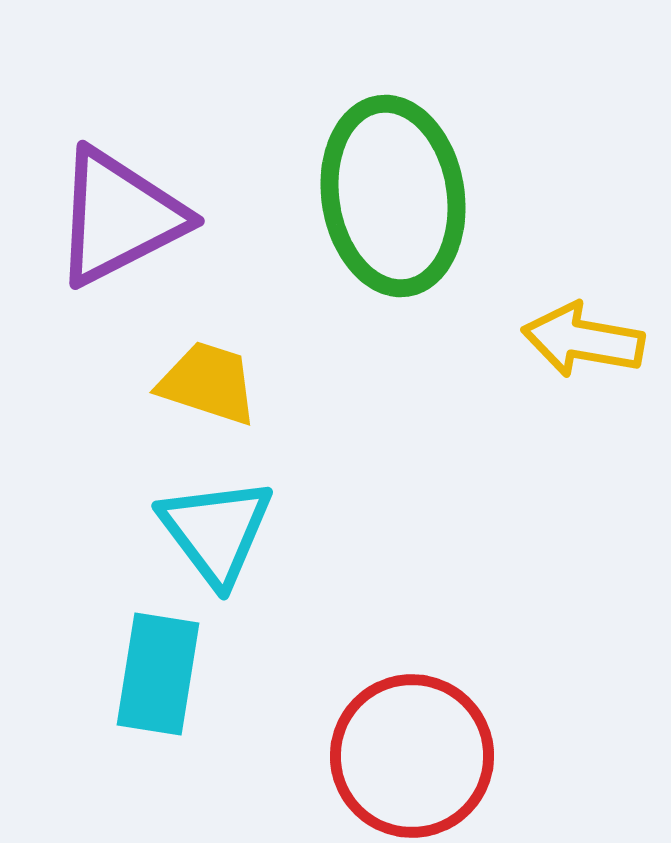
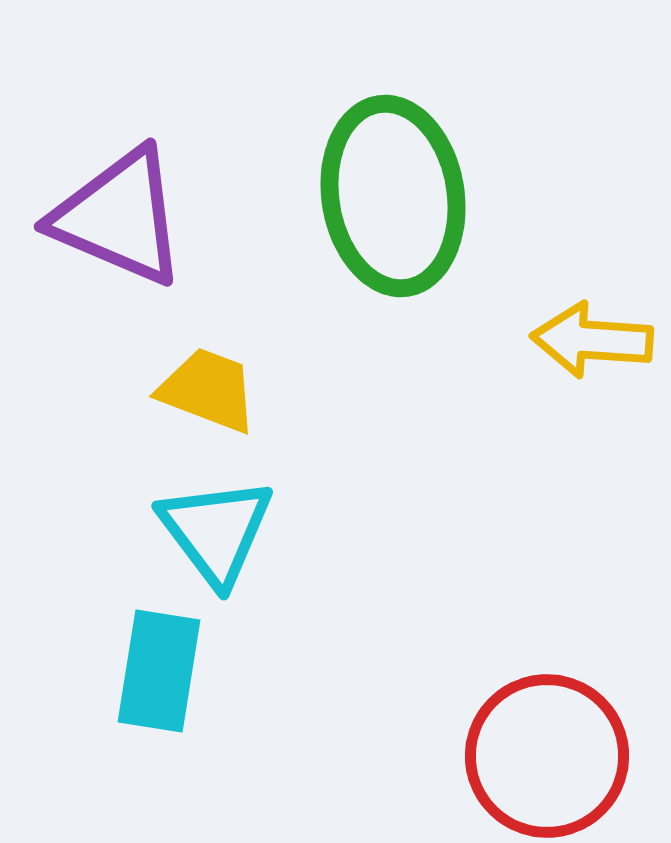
purple triangle: rotated 50 degrees clockwise
yellow arrow: moved 9 px right; rotated 6 degrees counterclockwise
yellow trapezoid: moved 7 px down; rotated 3 degrees clockwise
cyan rectangle: moved 1 px right, 3 px up
red circle: moved 135 px right
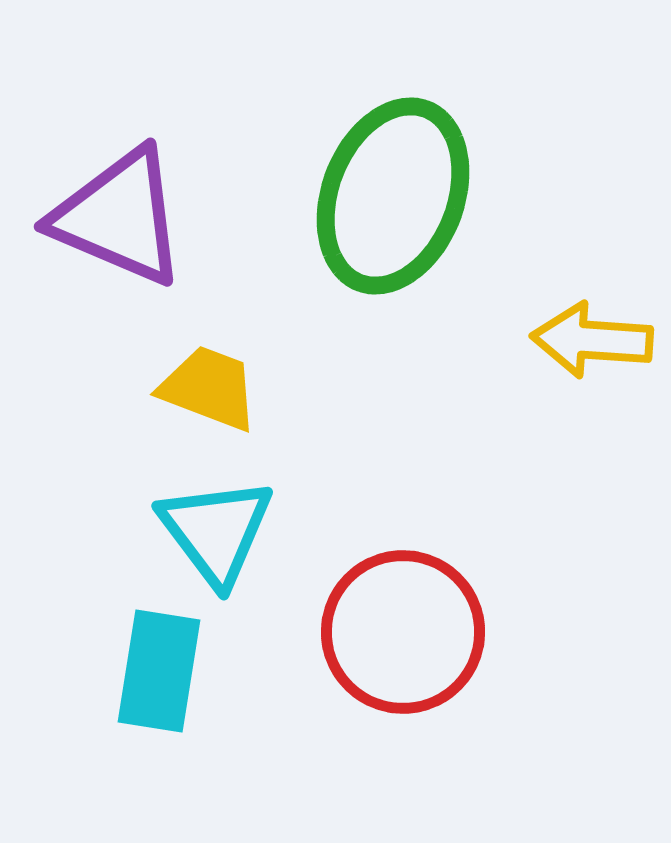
green ellipse: rotated 30 degrees clockwise
yellow trapezoid: moved 1 px right, 2 px up
red circle: moved 144 px left, 124 px up
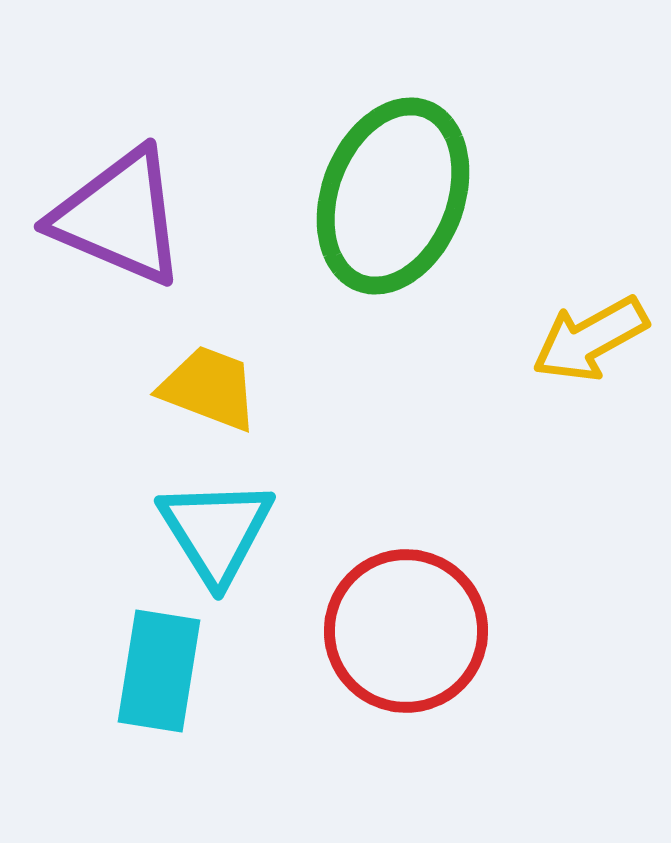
yellow arrow: moved 2 px left, 1 px up; rotated 33 degrees counterclockwise
cyan triangle: rotated 5 degrees clockwise
red circle: moved 3 px right, 1 px up
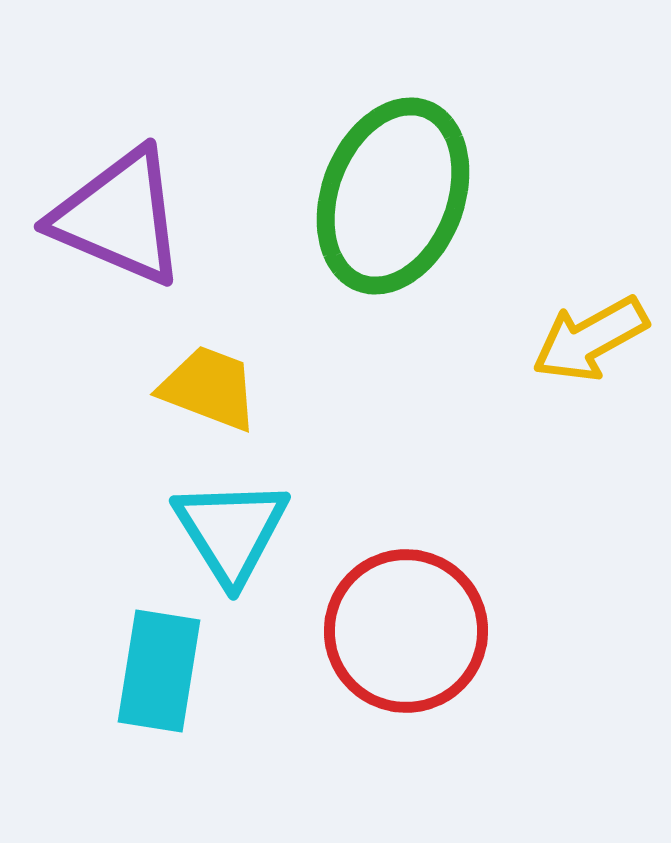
cyan triangle: moved 15 px right
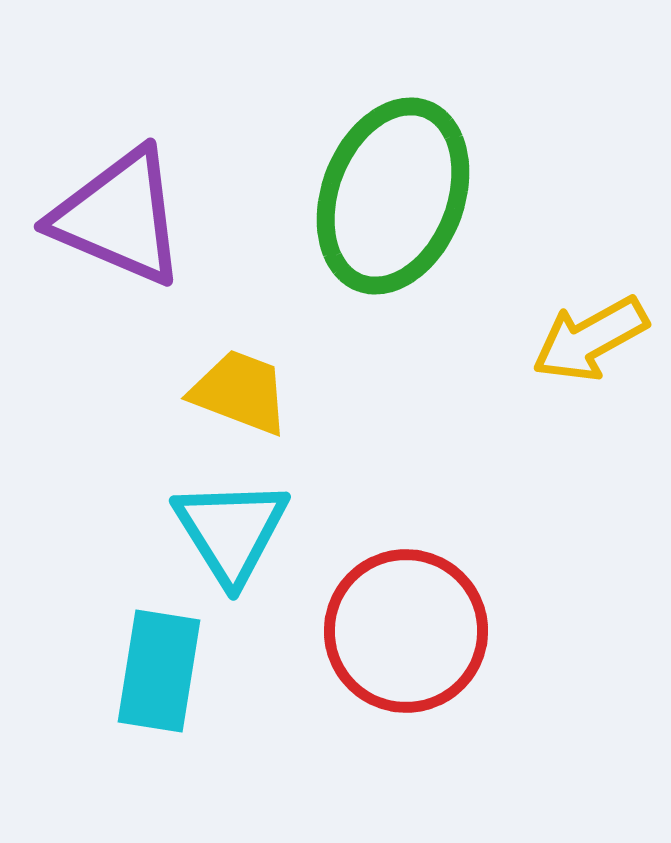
yellow trapezoid: moved 31 px right, 4 px down
